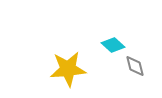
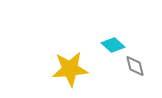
yellow star: moved 2 px right
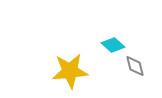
yellow star: moved 2 px down
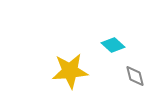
gray diamond: moved 10 px down
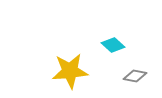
gray diamond: rotated 65 degrees counterclockwise
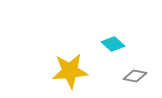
cyan diamond: moved 1 px up
